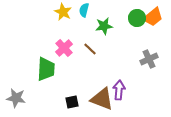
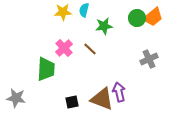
yellow star: rotated 30 degrees counterclockwise
purple arrow: moved 2 px down; rotated 18 degrees counterclockwise
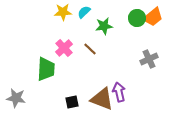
cyan semicircle: moved 2 px down; rotated 32 degrees clockwise
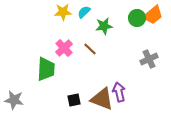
orange trapezoid: moved 2 px up
gray star: moved 2 px left, 2 px down
black square: moved 2 px right, 2 px up
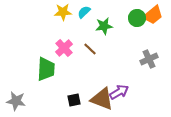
purple arrow: rotated 72 degrees clockwise
gray star: moved 2 px right, 1 px down
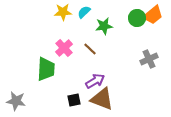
purple arrow: moved 24 px left, 11 px up
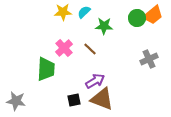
green star: rotated 12 degrees clockwise
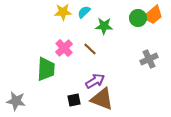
green circle: moved 1 px right
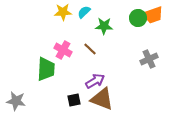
orange trapezoid: rotated 20 degrees clockwise
pink cross: moved 1 px left, 2 px down; rotated 18 degrees counterclockwise
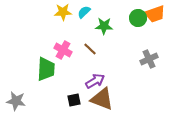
orange trapezoid: moved 2 px right, 1 px up
